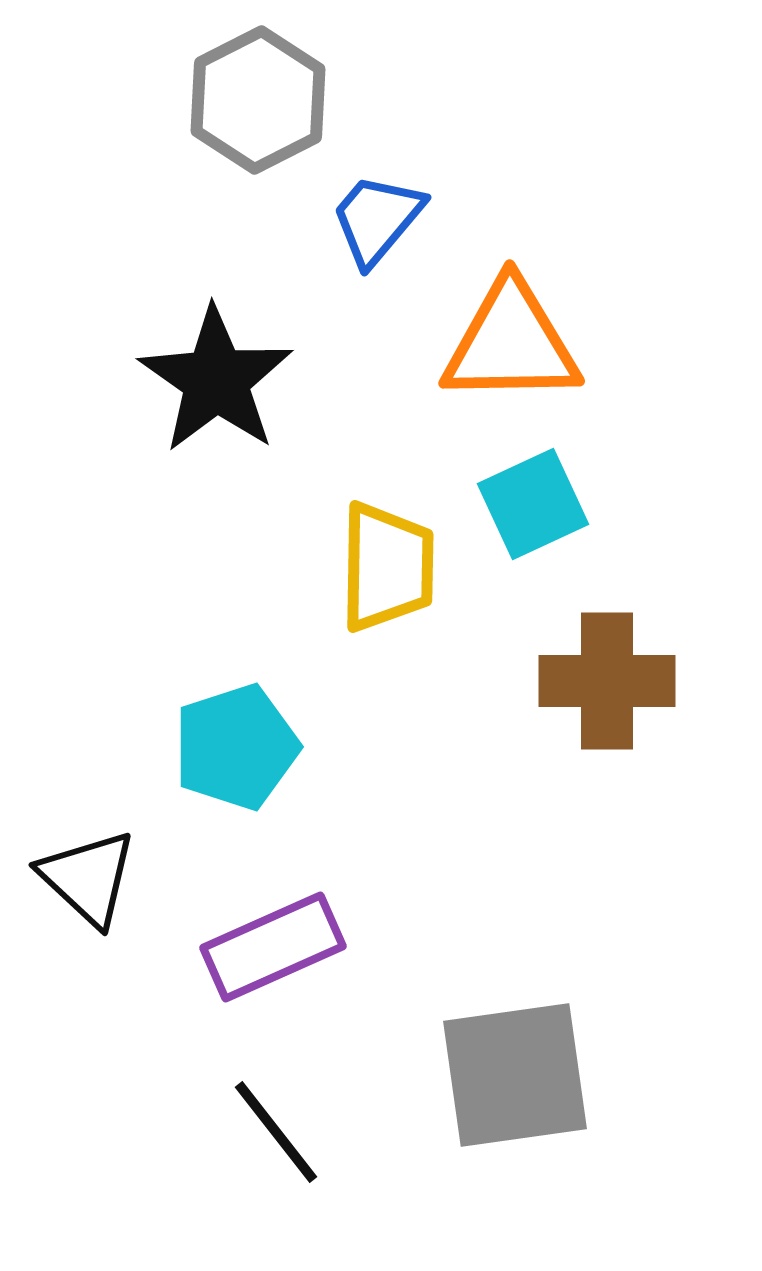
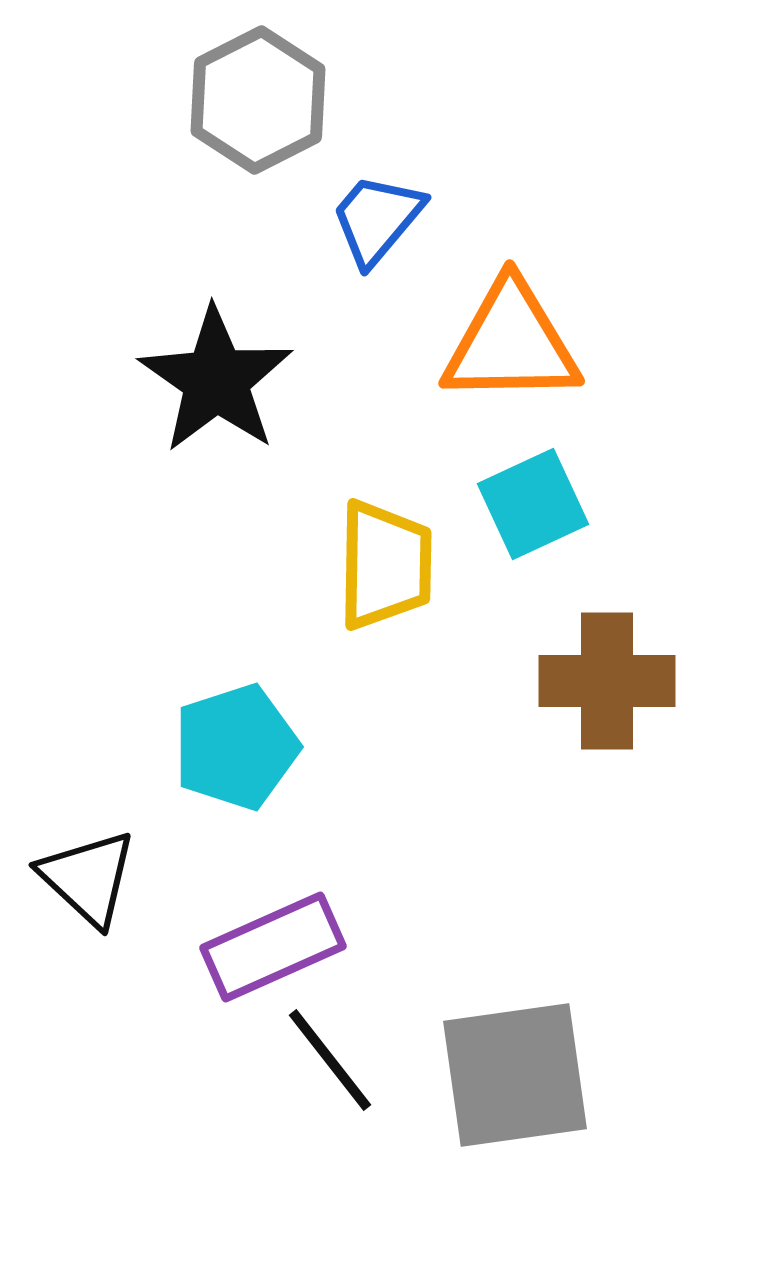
yellow trapezoid: moved 2 px left, 2 px up
black line: moved 54 px right, 72 px up
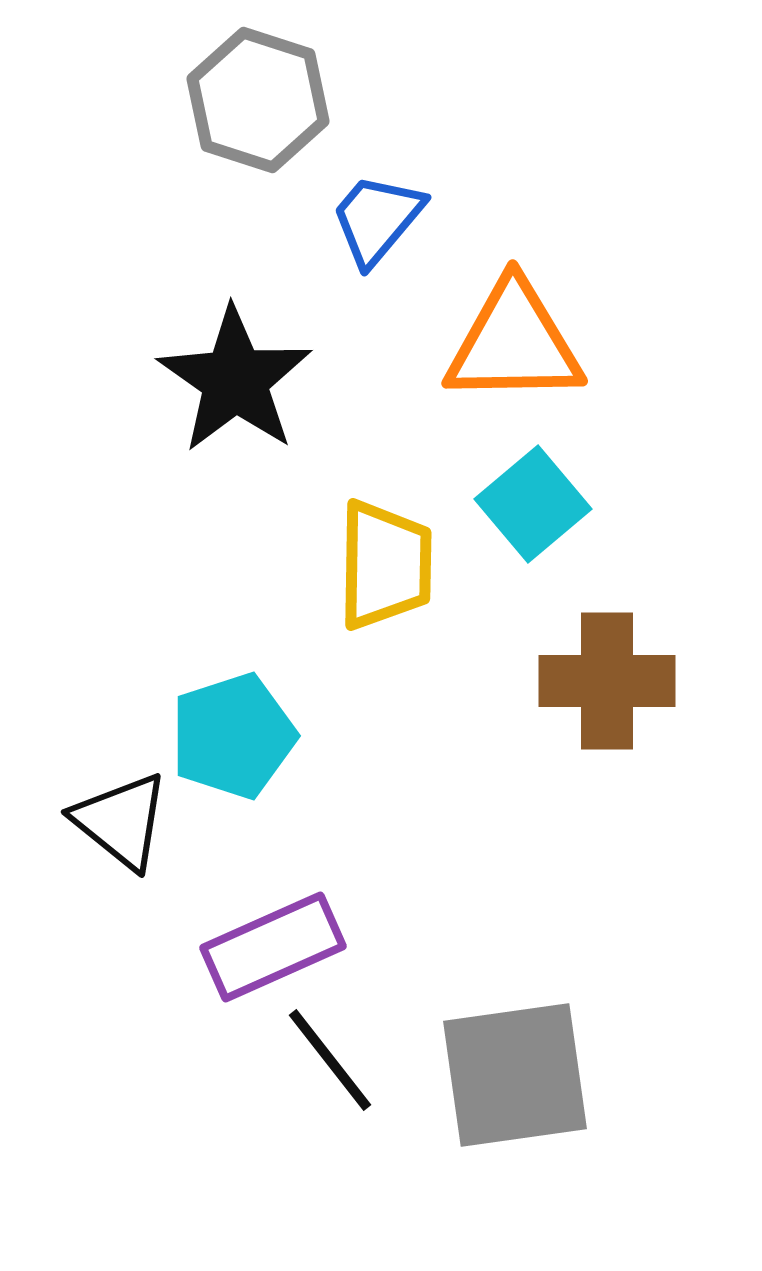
gray hexagon: rotated 15 degrees counterclockwise
orange triangle: moved 3 px right
black star: moved 19 px right
cyan square: rotated 15 degrees counterclockwise
cyan pentagon: moved 3 px left, 11 px up
black triangle: moved 33 px right, 57 px up; rotated 4 degrees counterclockwise
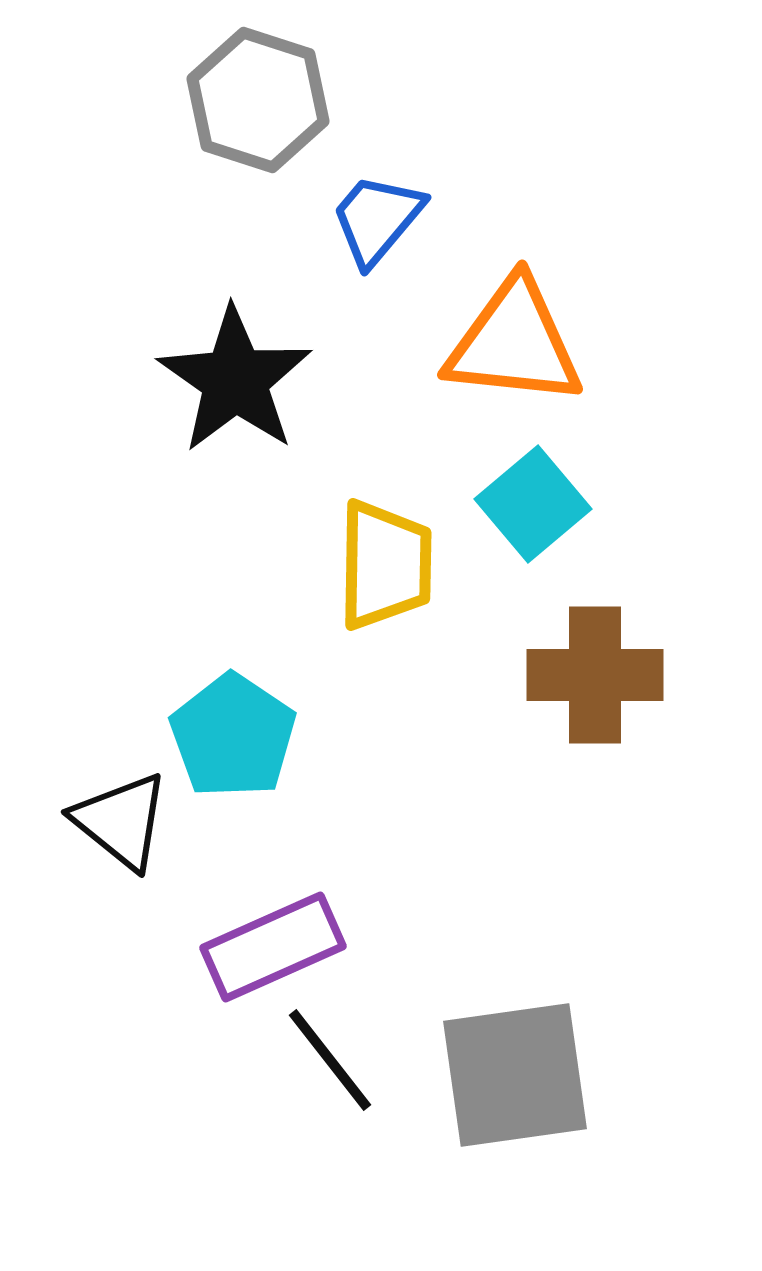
orange triangle: rotated 7 degrees clockwise
brown cross: moved 12 px left, 6 px up
cyan pentagon: rotated 20 degrees counterclockwise
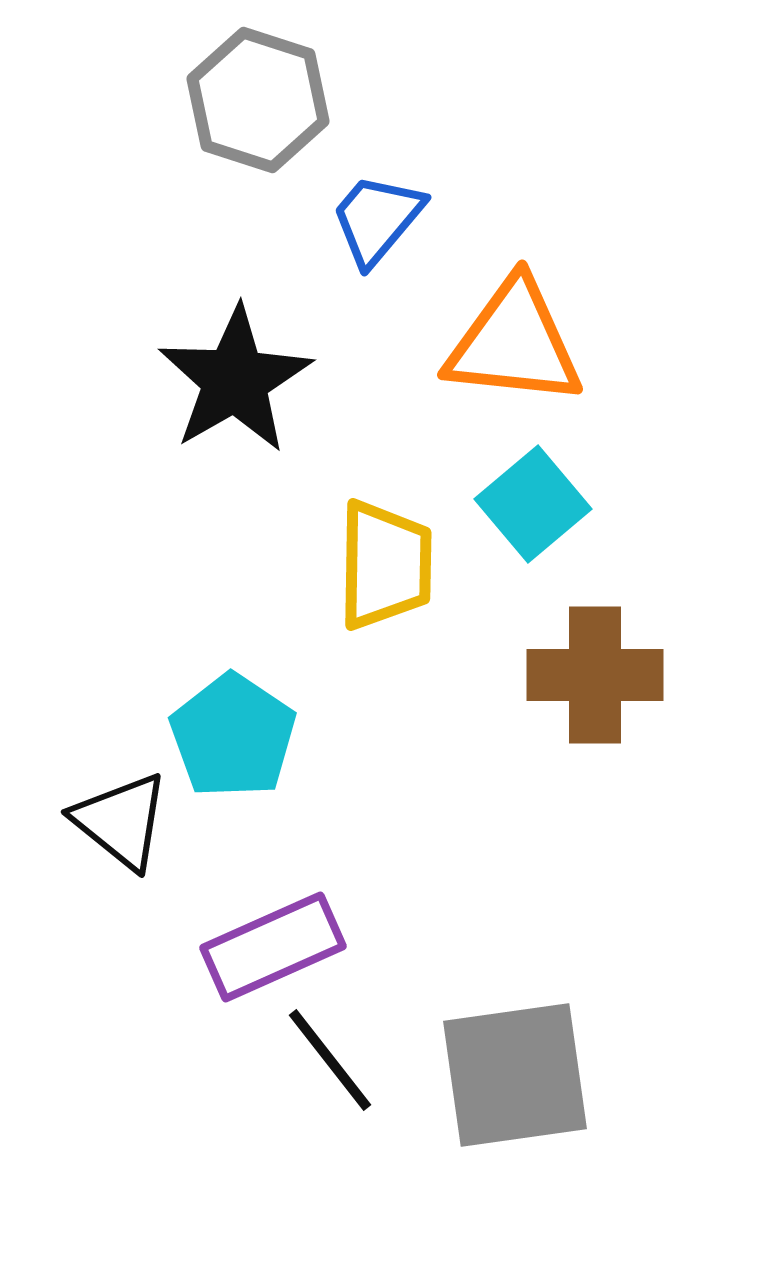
black star: rotated 7 degrees clockwise
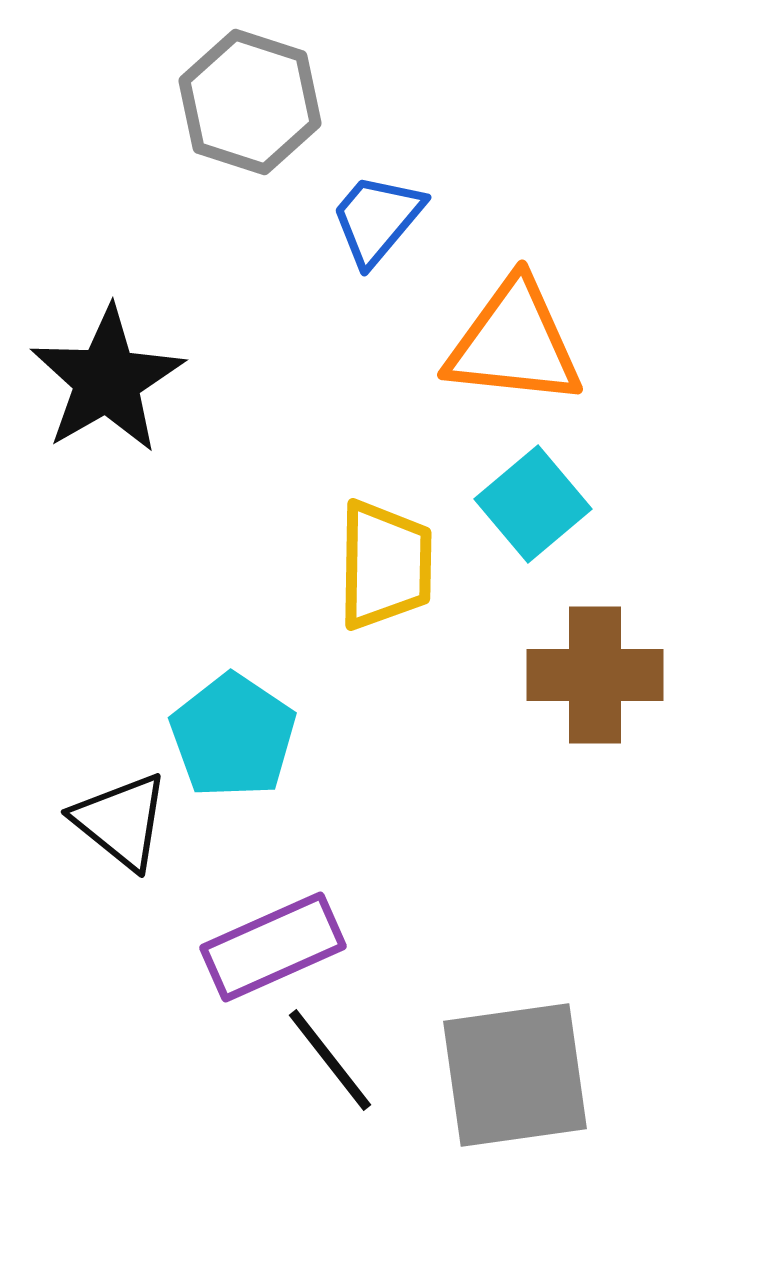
gray hexagon: moved 8 px left, 2 px down
black star: moved 128 px left
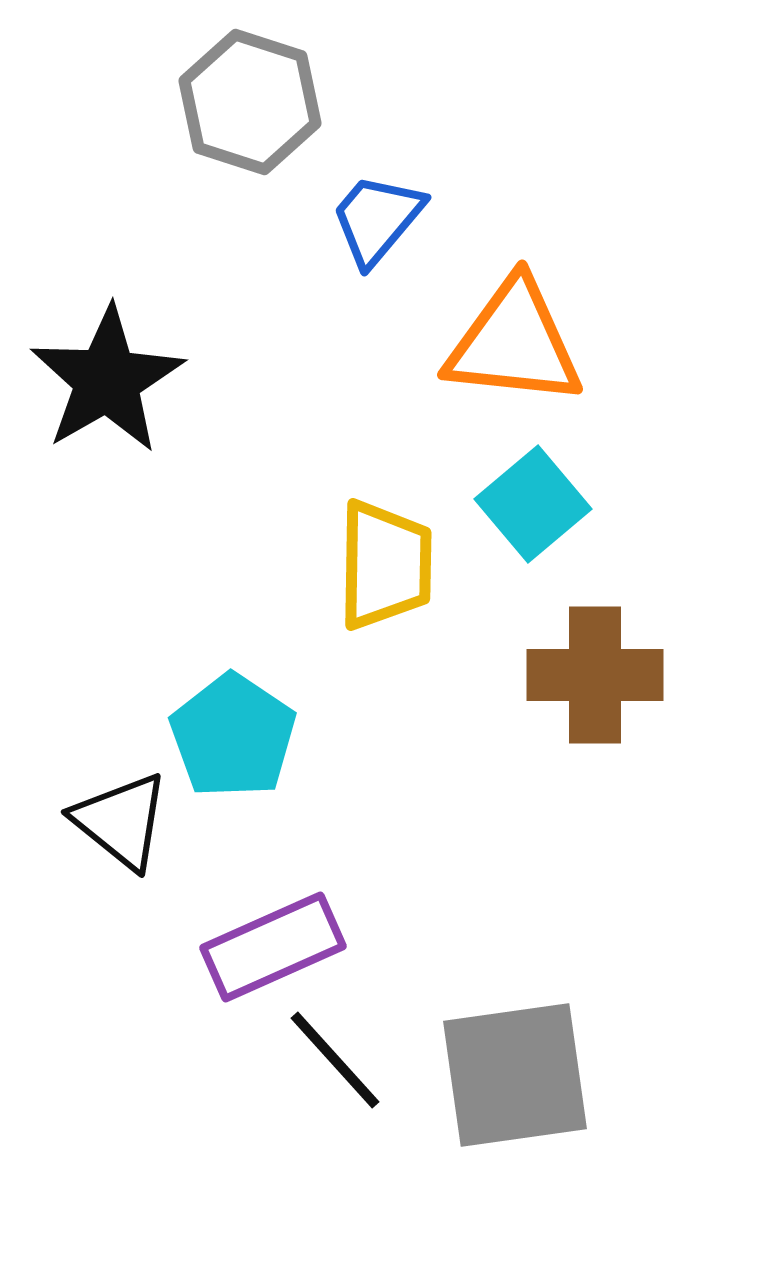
black line: moved 5 px right; rotated 4 degrees counterclockwise
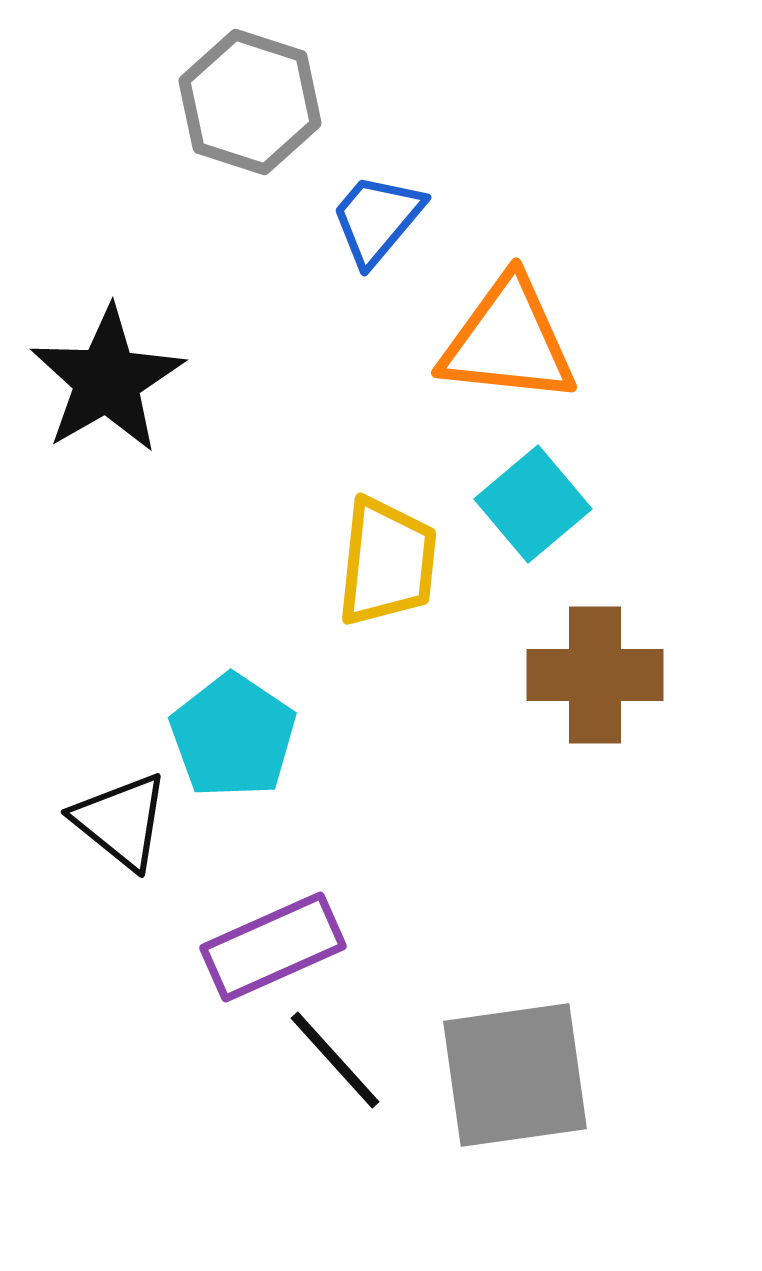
orange triangle: moved 6 px left, 2 px up
yellow trapezoid: moved 2 px right, 3 px up; rotated 5 degrees clockwise
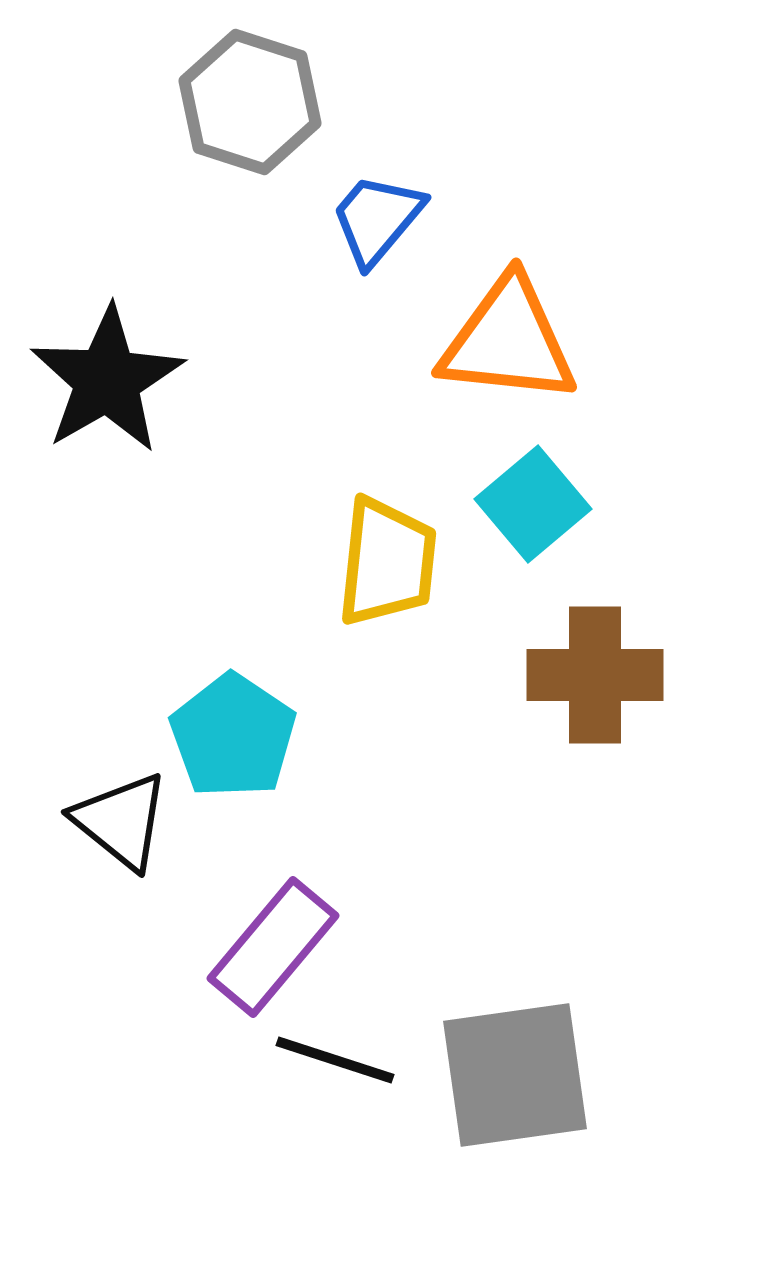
purple rectangle: rotated 26 degrees counterclockwise
black line: rotated 30 degrees counterclockwise
